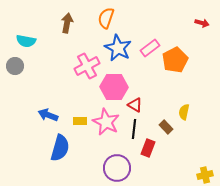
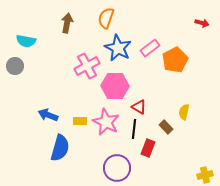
pink hexagon: moved 1 px right, 1 px up
red triangle: moved 4 px right, 2 px down
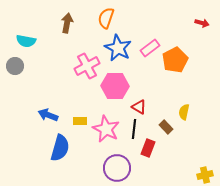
pink star: moved 7 px down
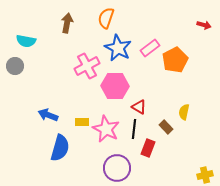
red arrow: moved 2 px right, 2 px down
yellow rectangle: moved 2 px right, 1 px down
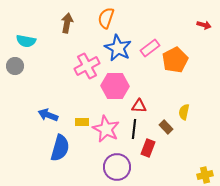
red triangle: moved 1 px up; rotated 28 degrees counterclockwise
purple circle: moved 1 px up
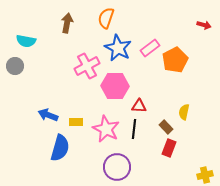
yellow rectangle: moved 6 px left
red rectangle: moved 21 px right
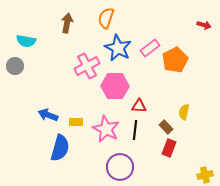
black line: moved 1 px right, 1 px down
purple circle: moved 3 px right
